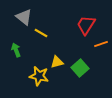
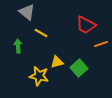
gray triangle: moved 3 px right, 5 px up
red trapezoid: rotated 95 degrees counterclockwise
green arrow: moved 2 px right, 4 px up; rotated 16 degrees clockwise
green square: moved 1 px left
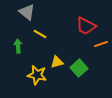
red trapezoid: moved 1 px down
yellow line: moved 1 px left, 1 px down
yellow star: moved 2 px left, 1 px up
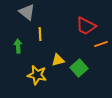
yellow line: rotated 56 degrees clockwise
yellow triangle: moved 1 px right, 2 px up
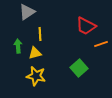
gray triangle: rotated 48 degrees clockwise
yellow triangle: moved 23 px left, 7 px up
yellow star: moved 1 px left, 1 px down
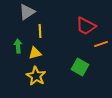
yellow line: moved 3 px up
green square: moved 1 px right, 1 px up; rotated 18 degrees counterclockwise
yellow star: rotated 18 degrees clockwise
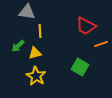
gray triangle: rotated 42 degrees clockwise
green arrow: rotated 128 degrees counterclockwise
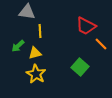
orange line: rotated 64 degrees clockwise
green square: rotated 12 degrees clockwise
yellow star: moved 2 px up
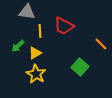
red trapezoid: moved 22 px left
yellow triangle: rotated 16 degrees counterclockwise
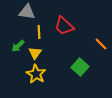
red trapezoid: rotated 15 degrees clockwise
yellow line: moved 1 px left, 1 px down
yellow triangle: rotated 24 degrees counterclockwise
